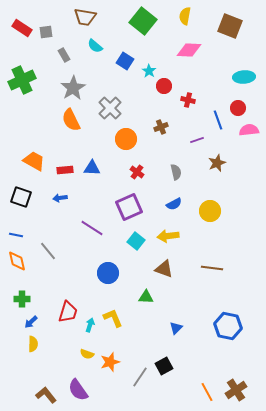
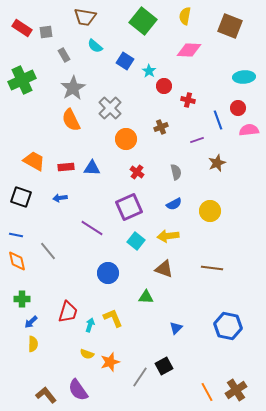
red rectangle at (65, 170): moved 1 px right, 3 px up
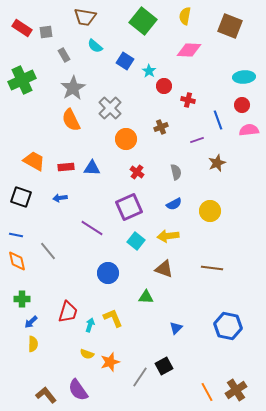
red circle at (238, 108): moved 4 px right, 3 px up
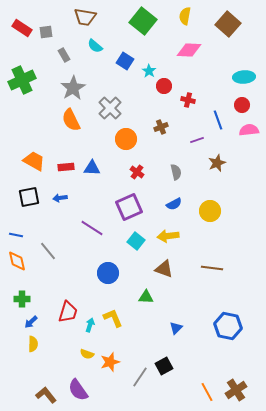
brown square at (230, 26): moved 2 px left, 2 px up; rotated 20 degrees clockwise
black square at (21, 197): moved 8 px right; rotated 30 degrees counterclockwise
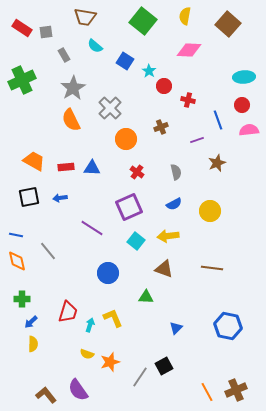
brown cross at (236, 390): rotated 10 degrees clockwise
